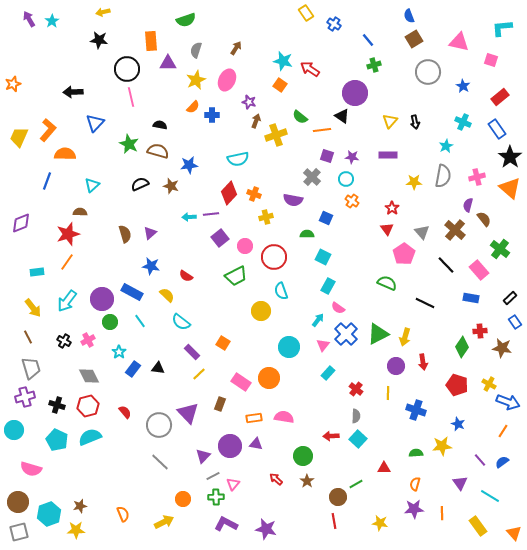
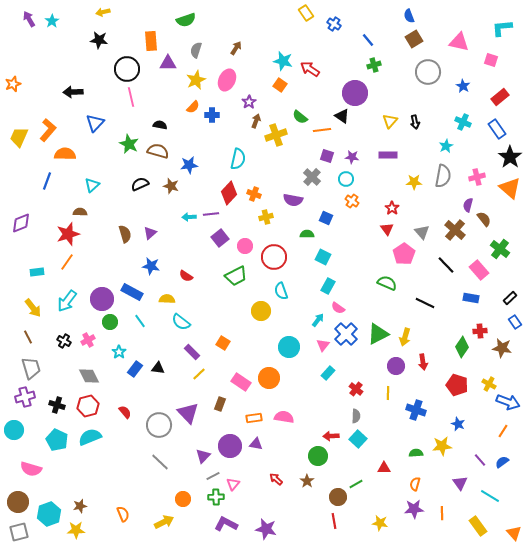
purple star at (249, 102): rotated 24 degrees clockwise
cyan semicircle at (238, 159): rotated 65 degrees counterclockwise
yellow semicircle at (167, 295): moved 4 px down; rotated 42 degrees counterclockwise
blue rectangle at (133, 369): moved 2 px right
green circle at (303, 456): moved 15 px right
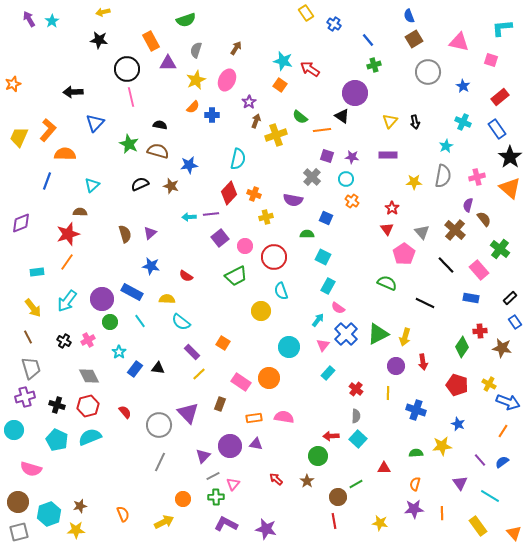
orange rectangle at (151, 41): rotated 24 degrees counterclockwise
gray line at (160, 462): rotated 72 degrees clockwise
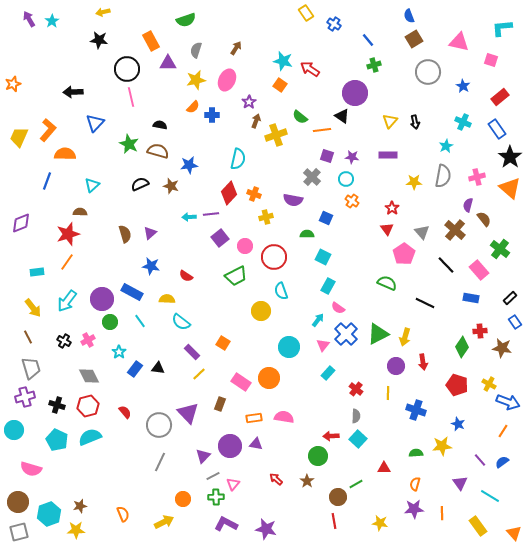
yellow star at (196, 80): rotated 12 degrees clockwise
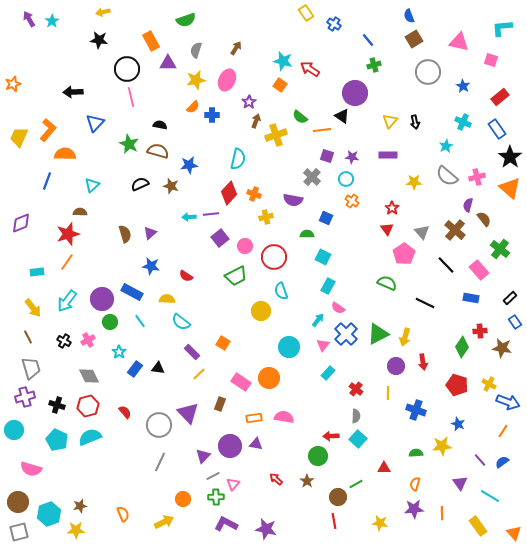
gray semicircle at (443, 176): moved 4 px right; rotated 120 degrees clockwise
